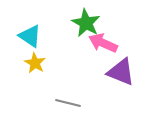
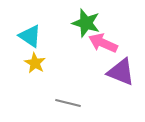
green star: rotated 12 degrees counterclockwise
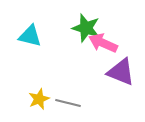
green star: moved 5 px down
cyan triangle: rotated 20 degrees counterclockwise
yellow star: moved 4 px right, 36 px down; rotated 20 degrees clockwise
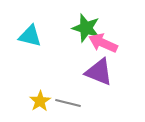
purple triangle: moved 22 px left
yellow star: moved 1 px right, 2 px down; rotated 10 degrees counterclockwise
